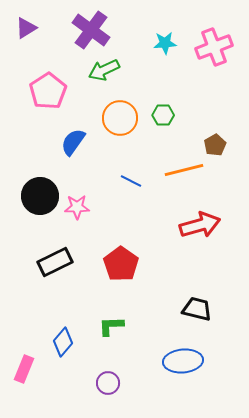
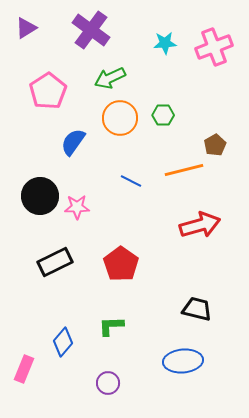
green arrow: moved 6 px right, 8 px down
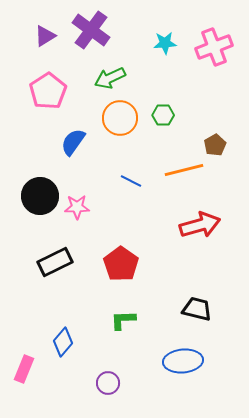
purple triangle: moved 19 px right, 8 px down
green L-shape: moved 12 px right, 6 px up
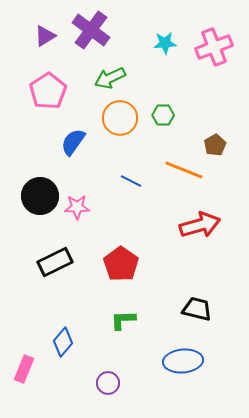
orange line: rotated 36 degrees clockwise
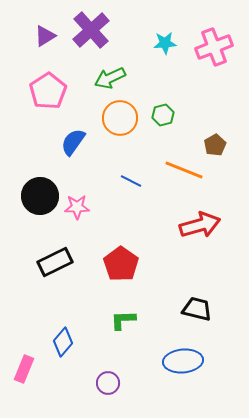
purple cross: rotated 12 degrees clockwise
green hexagon: rotated 15 degrees counterclockwise
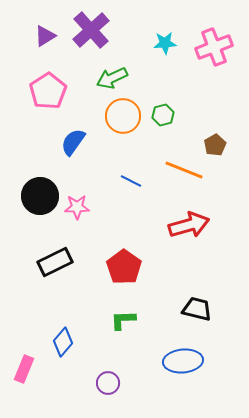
green arrow: moved 2 px right
orange circle: moved 3 px right, 2 px up
red arrow: moved 11 px left
red pentagon: moved 3 px right, 3 px down
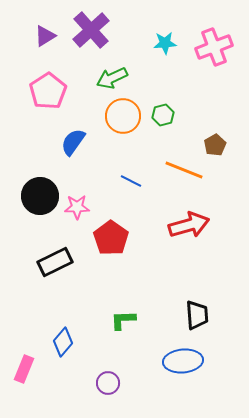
red pentagon: moved 13 px left, 29 px up
black trapezoid: moved 6 px down; rotated 72 degrees clockwise
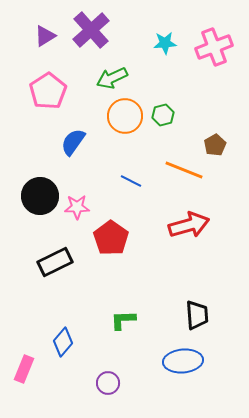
orange circle: moved 2 px right
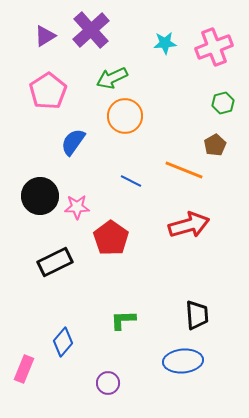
green hexagon: moved 60 px right, 12 px up
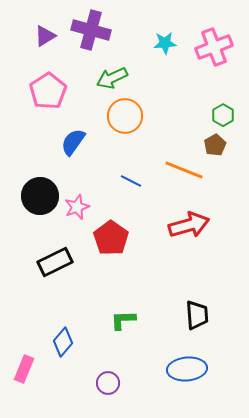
purple cross: rotated 33 degrees counterclockwise
green hexagon: moved 12 px down; rotated 15 degrees counterclockwise
pink star: rotated 20 degrees counterclockwise
blue ellipse: moved 4 px right, 8 px down
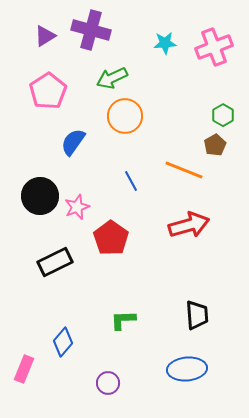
blue line: rotated 35 degrees clockwise
